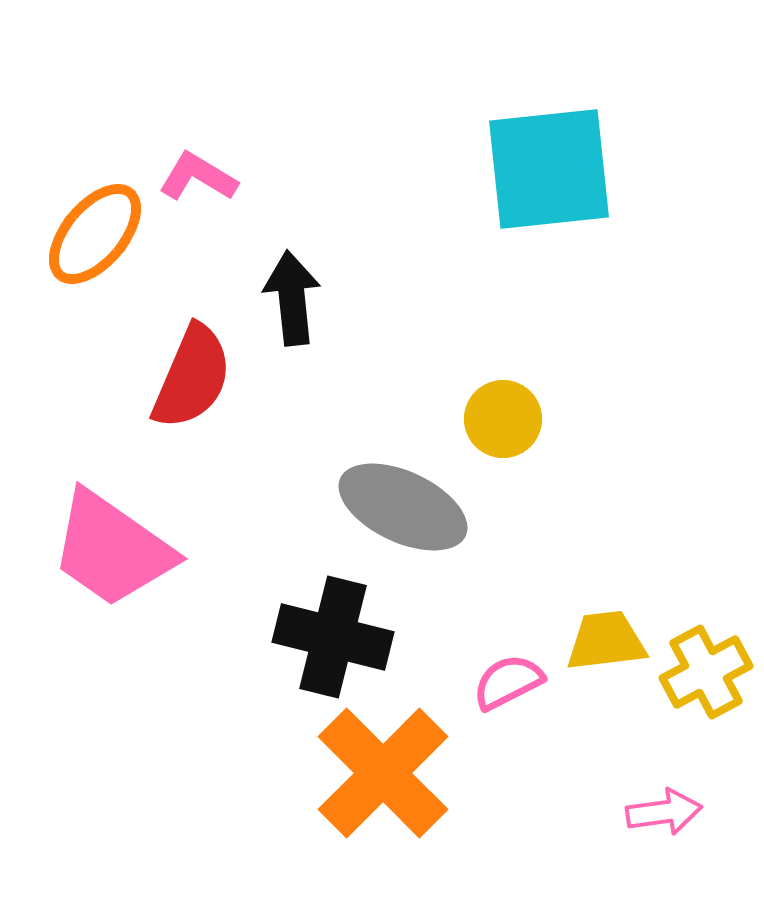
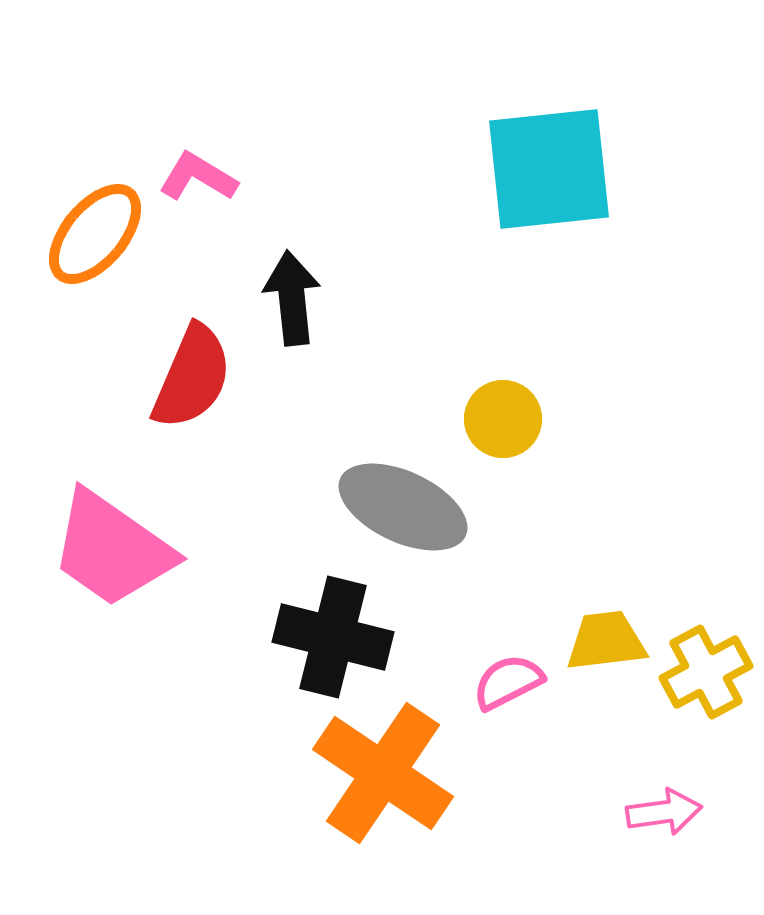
orange cross: rotated 11 degrees counterclockwise
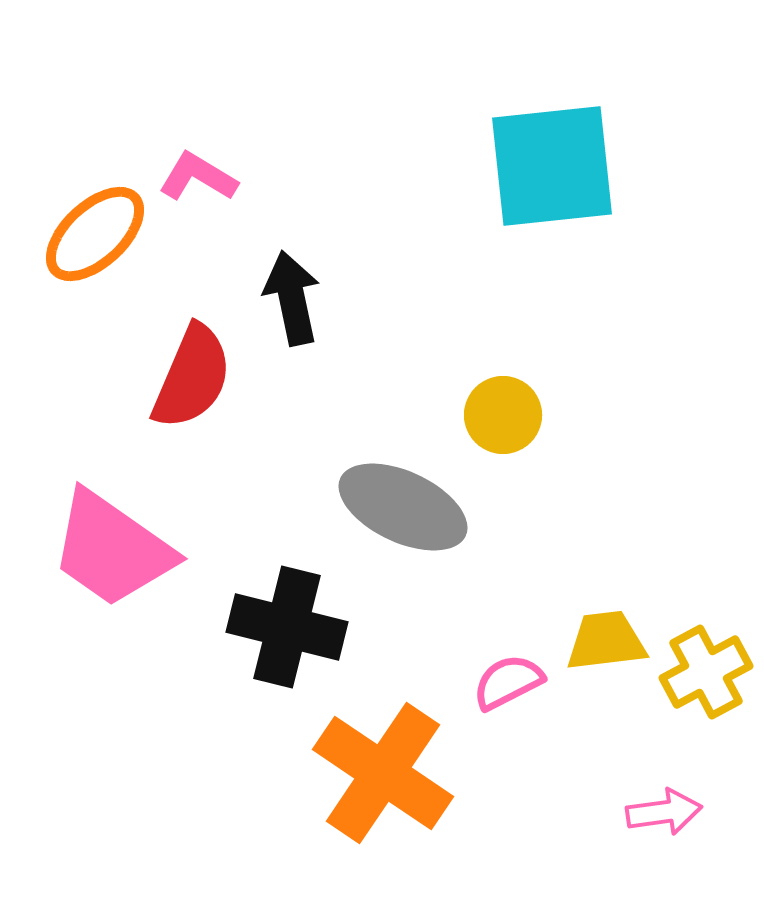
cyan square: moved 3 px right, 3 px up
orange ellipse: rotated 7 degrees clockwise
black arrow: rotated 6 degrees counterclockwise
yellow circle: moved 4 px up
black cross: moved 46 px left, 10 px up
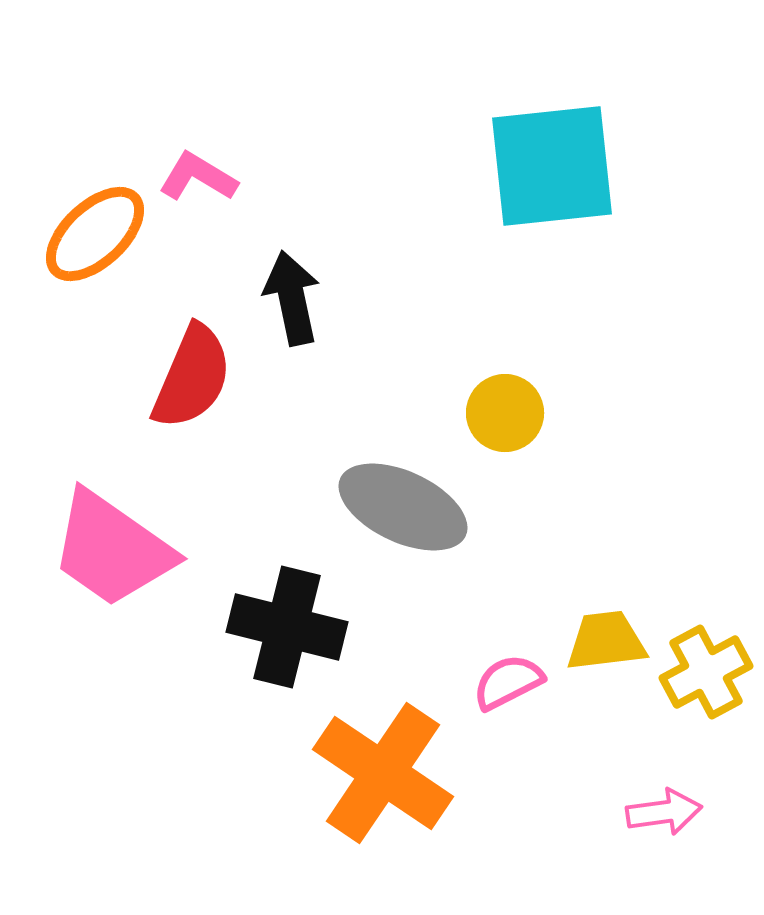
yellow circle: moved 2 px right, 2 px up
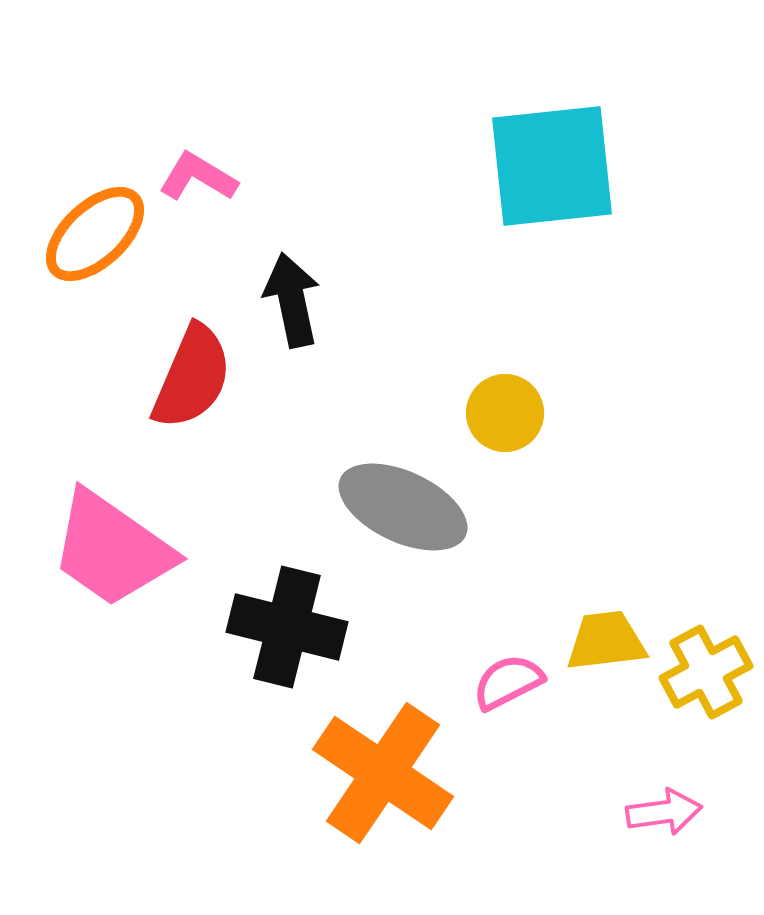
black arrow: moved 2 px down
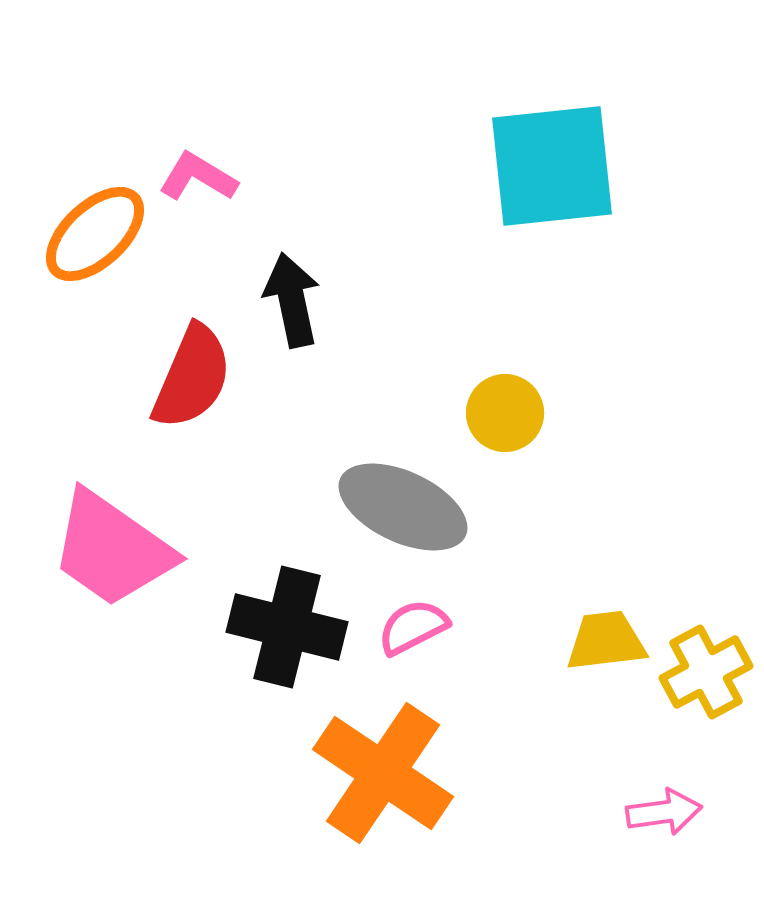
pink semicircle: moved 95 px left, 55 px up
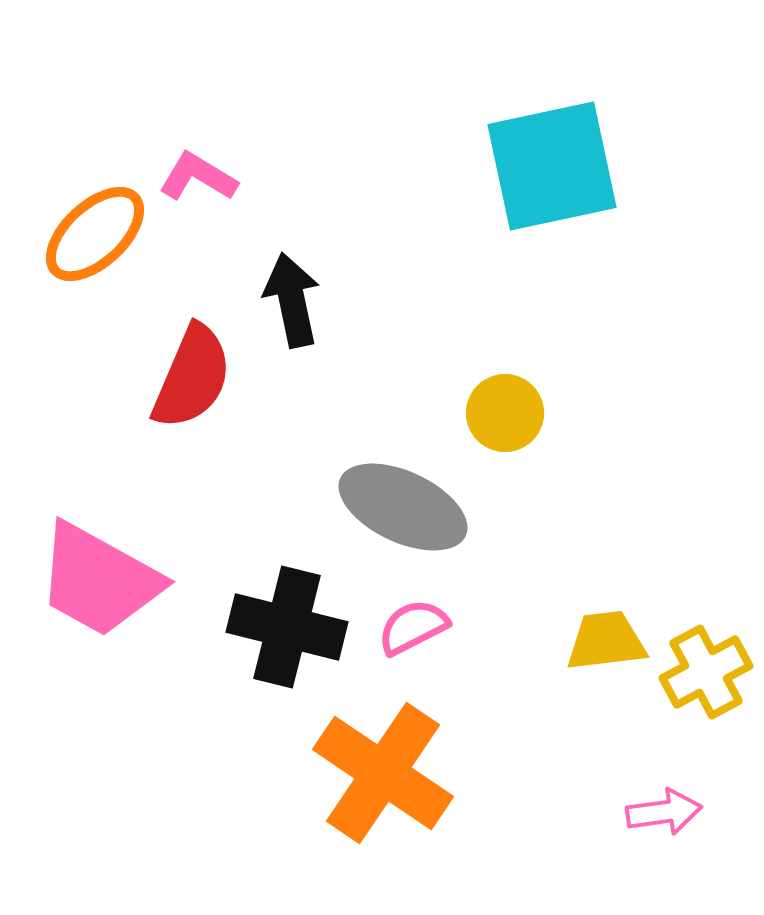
cyan square: rotated 6 degrees counterclockwise
pink trapezoid: moved 13 px left, 31 px down; rotated 6 degrees counterclockwise
